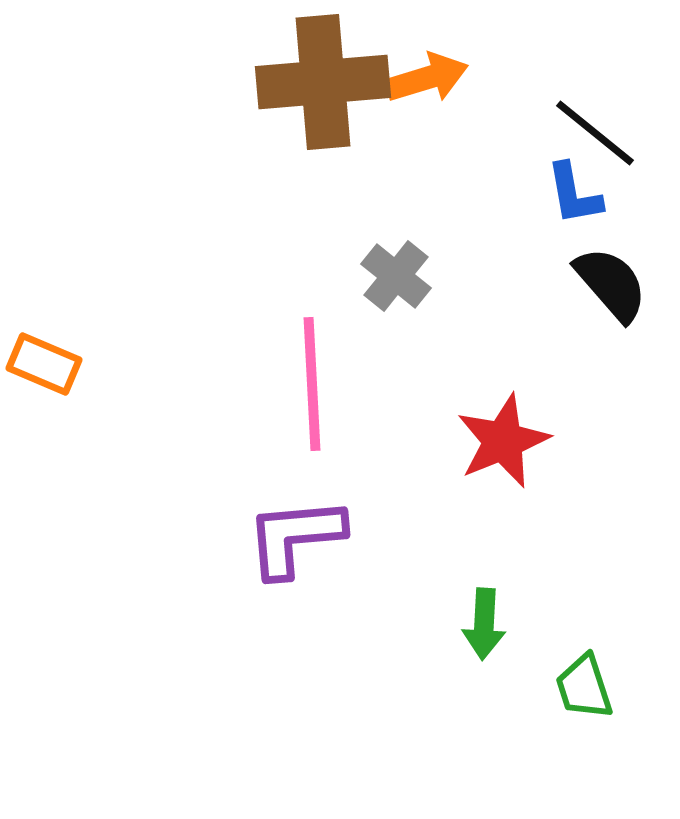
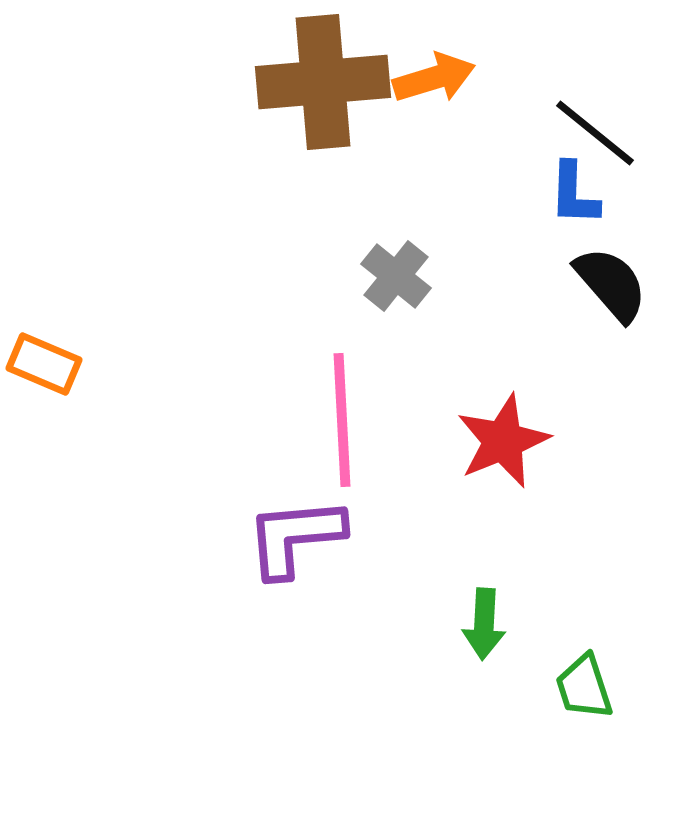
orange arrow: moved 7 px right
blue L-shape: rotated 12 degrees clockwise
pink line: moved 30 px right, 36 px down
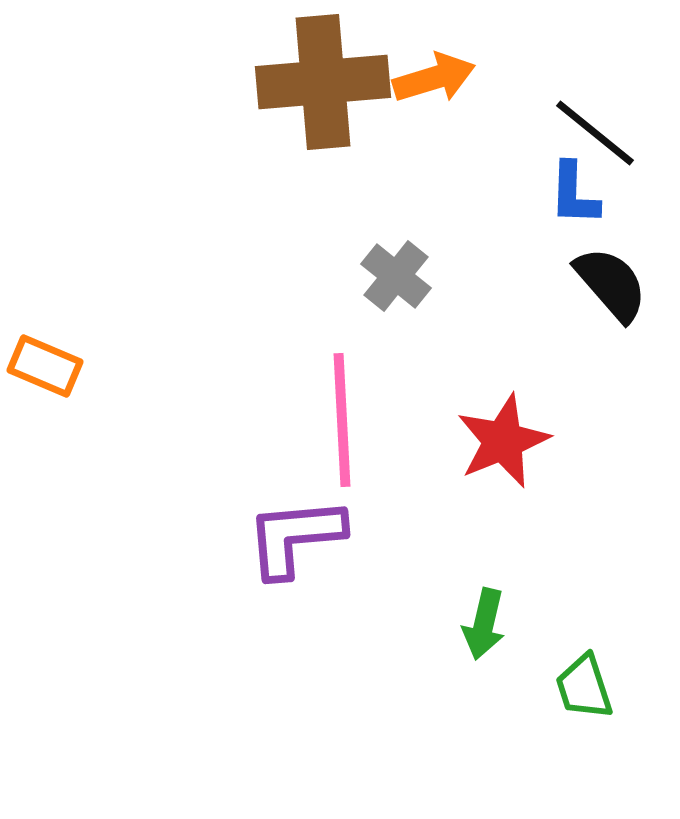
orange rectangle: moved 1 px right, 2 px down
green arrow: rotated 10 degrees clockwise
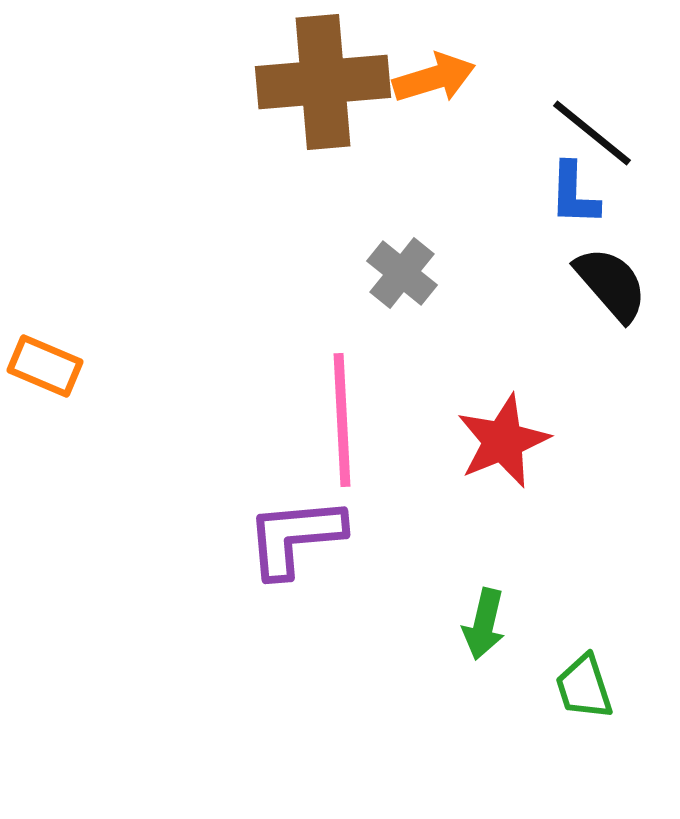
black line: moved 3 px left
gray cross: moved 6 px right, 3 px up
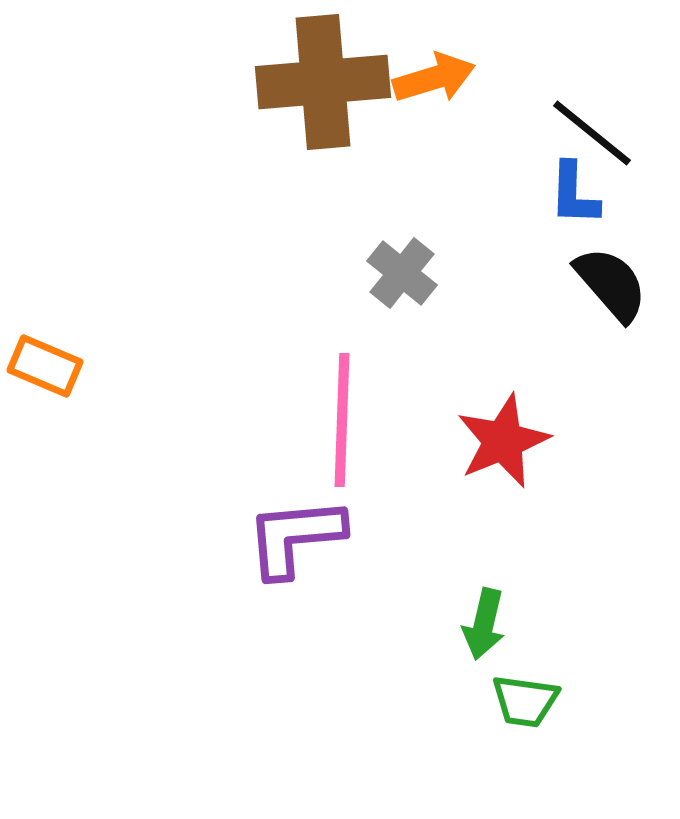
pink line: rotated 5 degrees clockwise
green trapezoid: moved 59 px left, 14 px down; rotated 64 degrees counterclockwise
